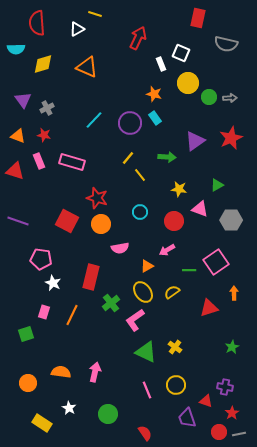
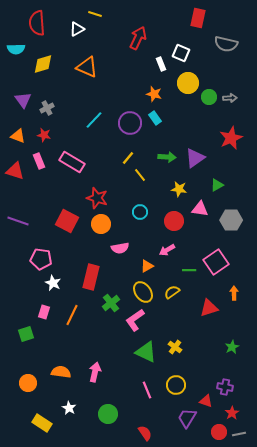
purple triangle at (195, 141): moved 17 px down
pink rectangle at (72, 162): rotated 15 degrees clockwise
pink triangle at (200, 209): rotated 12 degrees counterclockwise
purple trapezoid at (187, 418): rotated 50 degrees clockwise
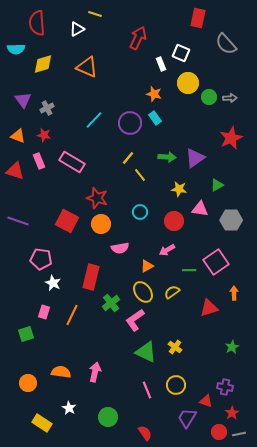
gray semicircle at (226, 44): rotated 35 degrees clockwise
green circle at (108, 414): moved 3 px down
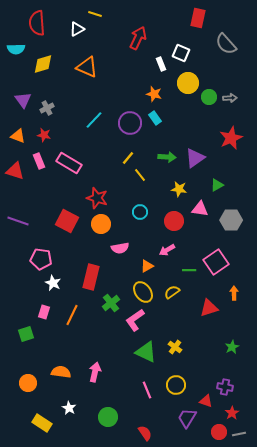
pink rectangle at (72, 162): moved 3 px left, 1 px down
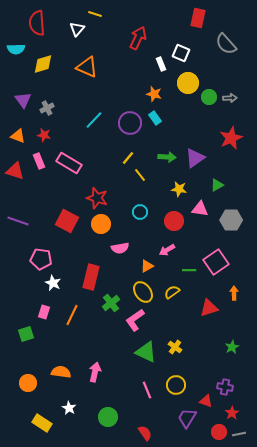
white triangle at (77, 29): rotated 21 degrees counterclockwise
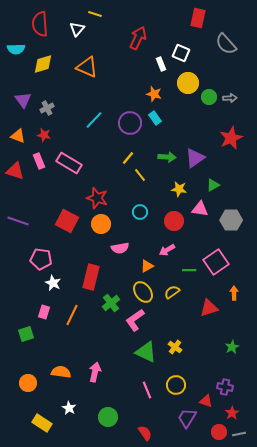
red semicircle at (37, 23): moved 3 px right, 1 px down
green triangle at (217, 185): moved 4 px left
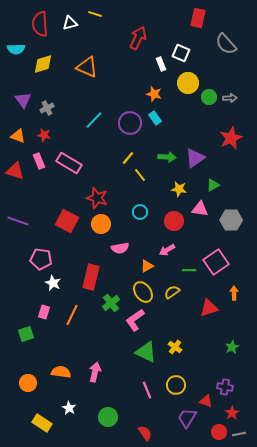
white triangle at (77, 29): moved 7 px left, 6 px up; rotated 35 degrees clockwise
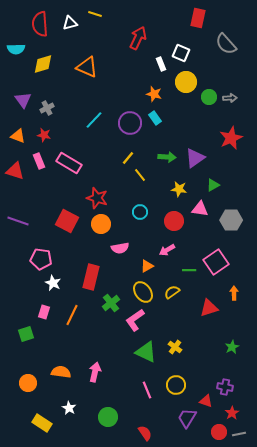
yellow circle at (188, 83): moved 2 px left, 1 px up
